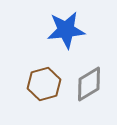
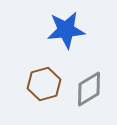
gray diamond: moved 5 px down
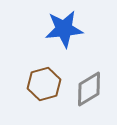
blue star: moved 2 px left, 1 px up
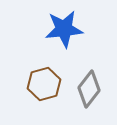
gray diamond: rotated 21 degrees counterclockwise
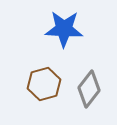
blue star: rotated 9 degrees clockwise
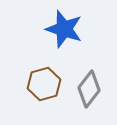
blue star: rotated 15 degrees clockwise
